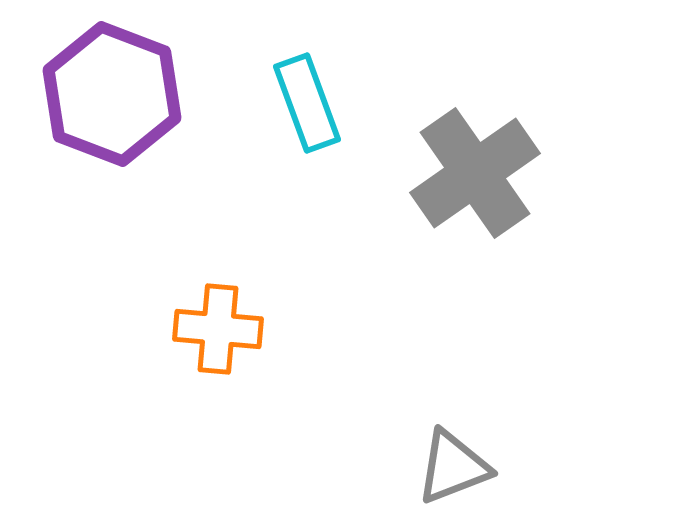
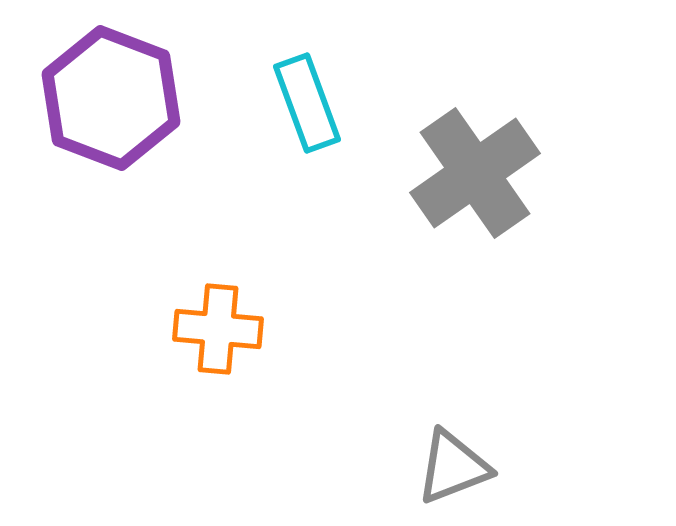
purple hexagon: moved 1 px left, 4 px down
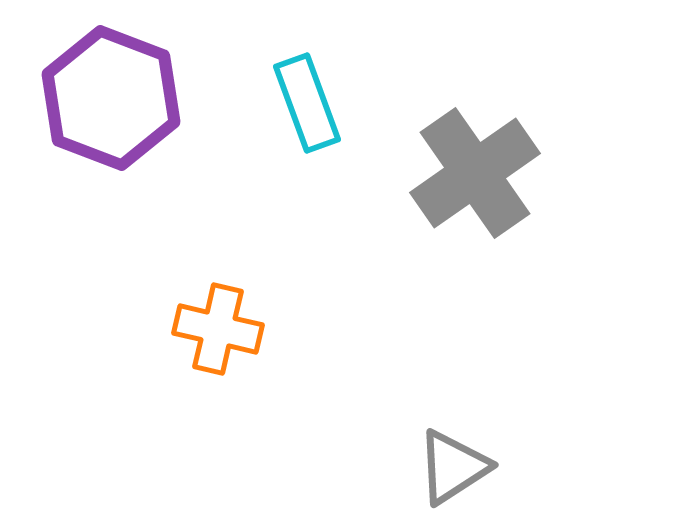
orange cross: rotated 8 degrees clockwise
gray triangle: rotated 12 degrees counterclockwise
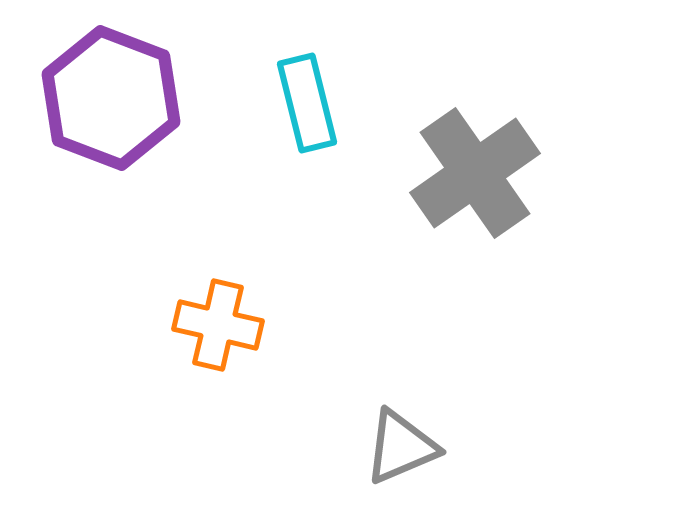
cyan rectangle: rotated 6 degrees clockwise
orange cross: moved 4 px up
gray triangle: moved 52 px left, 20 px up; rotated 10 degrees clockwise
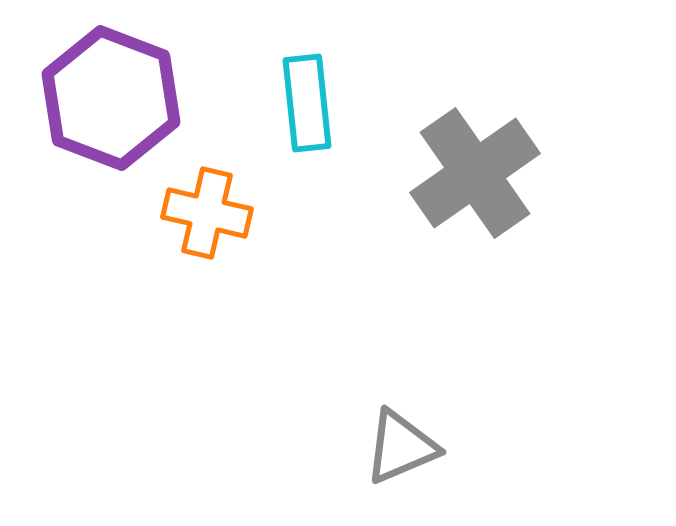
cyan rectangle: rotated 8 degrees clockwise
orange cross: moved 11 px left, 112 px up
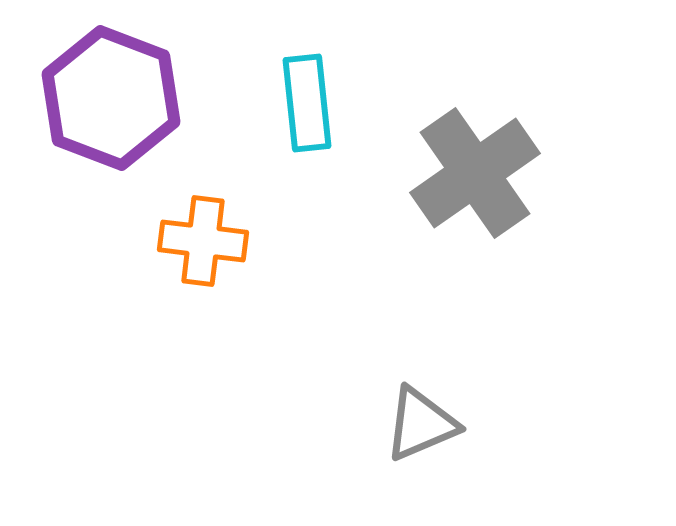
orange cross: moved 4 px left, 28 px down; rotated 6 degrees counterclockwise
gray triangle: moved 20 px right, 23 px up
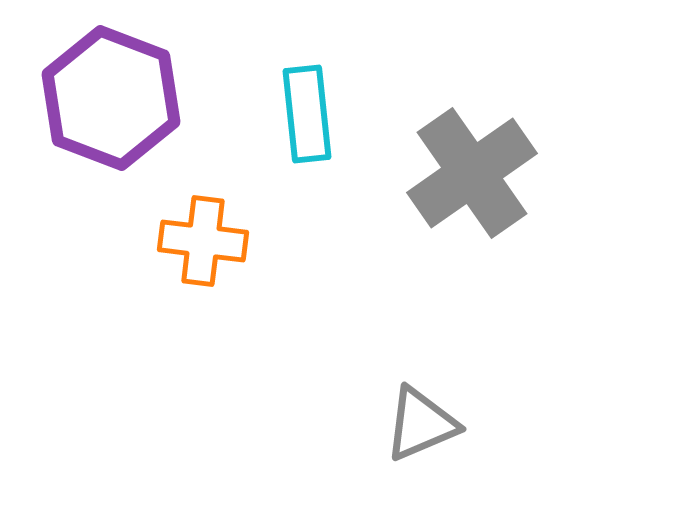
cyan rectangle: moved 11 px down
gray cross: moved 3 px left
